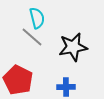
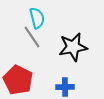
gray line: rotated 15 degrees clockwise
blue cross: moved 1 px left
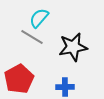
cyan semicircle: moved 2 px right; rotated 125 degrees counterclockwise
gray line: rotated 25 degrees counterclockwise
red pentagon: moved 1 px right, 1 px up; rotated 16 degrees clockwise
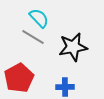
cyan semicircle: rotated 95 degrees clockwise
gray line: moved 1 px right
red pentagon: moved 1 px up
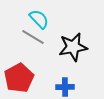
cyan semicircle: moved 1 px down
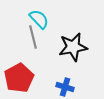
gray line: rotated 45 degrees clockwise
blue cross: rotated 18 degrees clockwise
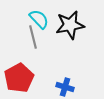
black star: moved 3 px left, 22 px up
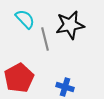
cyan semicircle: moved 14 px left
gray line: moved 12 px right, 2 px down
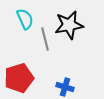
cyan semicircle: rotated 20 degrees clockwise
black star: moved 1 px left
red pentagon: rotated 12 degrees clockwise
